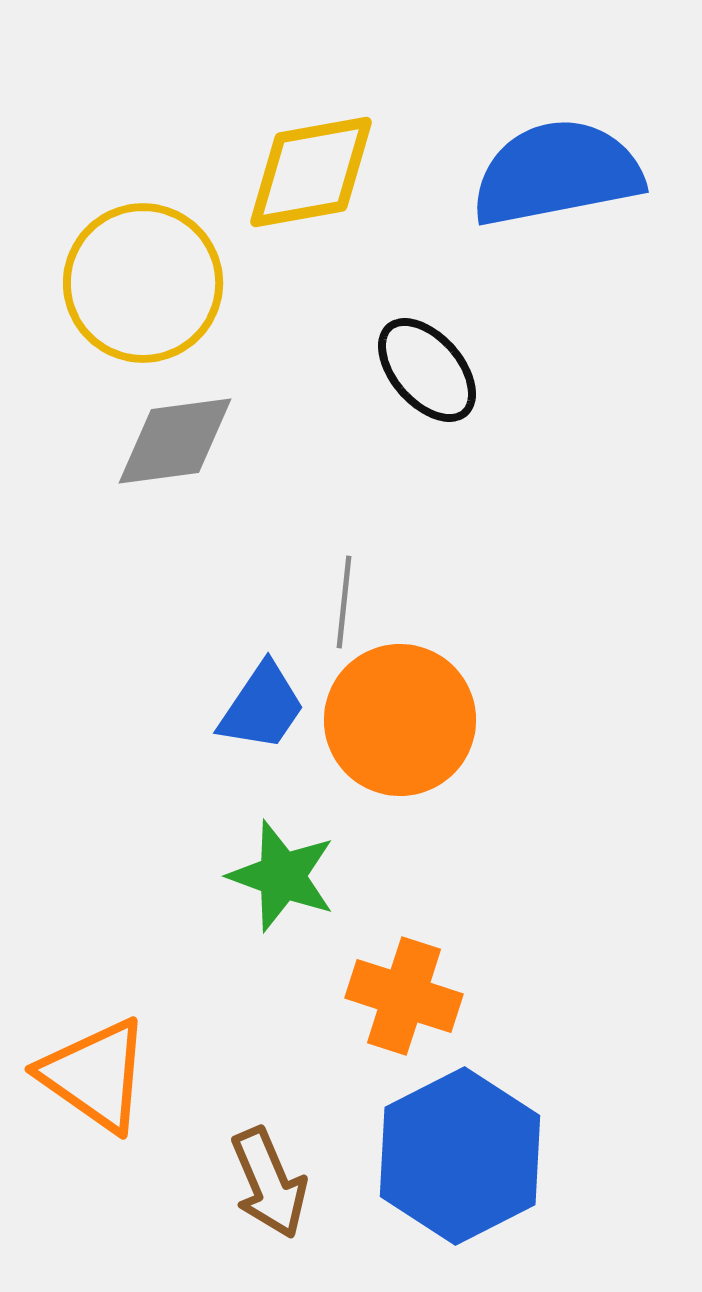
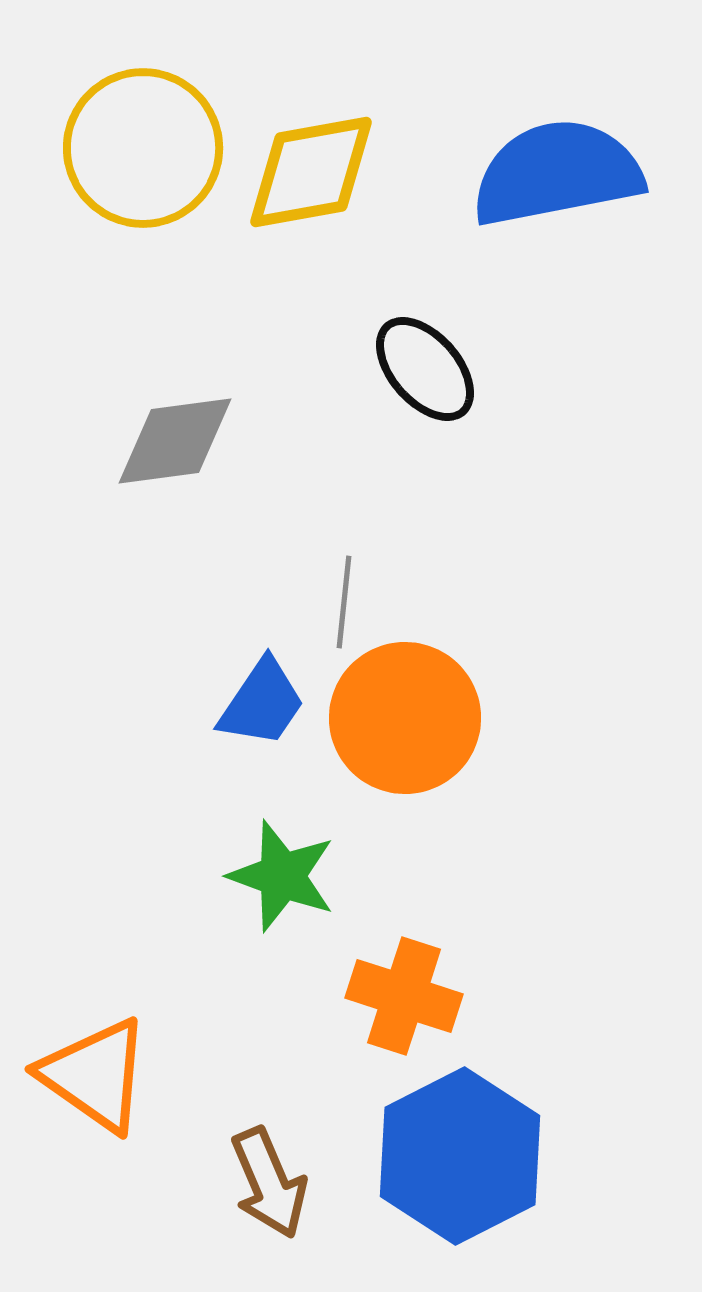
yellow circle: moved 135 px up
black ellipse: moved 2 px left, 1 px up
blue trapezoid: moved 4 px up
orange circle: moved 5 px right, 2 px up
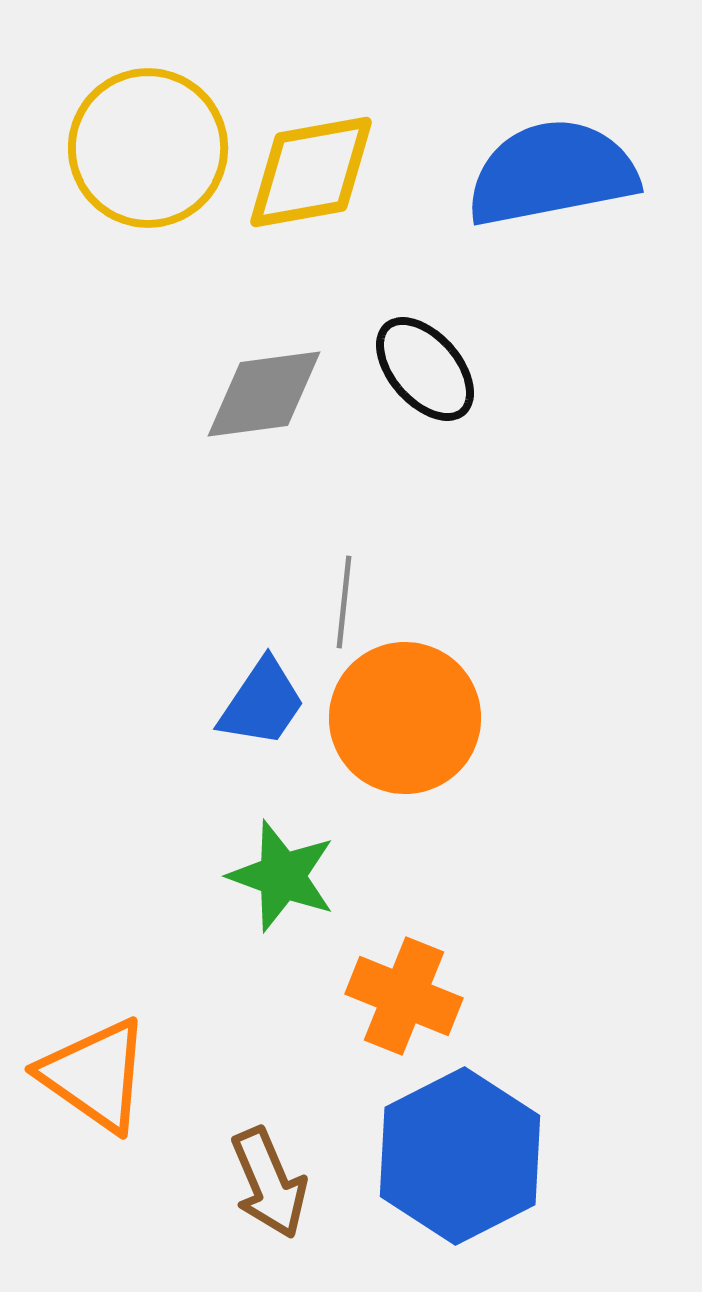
yellow circle: moved 5 px right
blue semicircle: moved 5 px left
gray diamond: moved 89 px right, 47 px up
orange cross: rotated 4 degrees clockwise
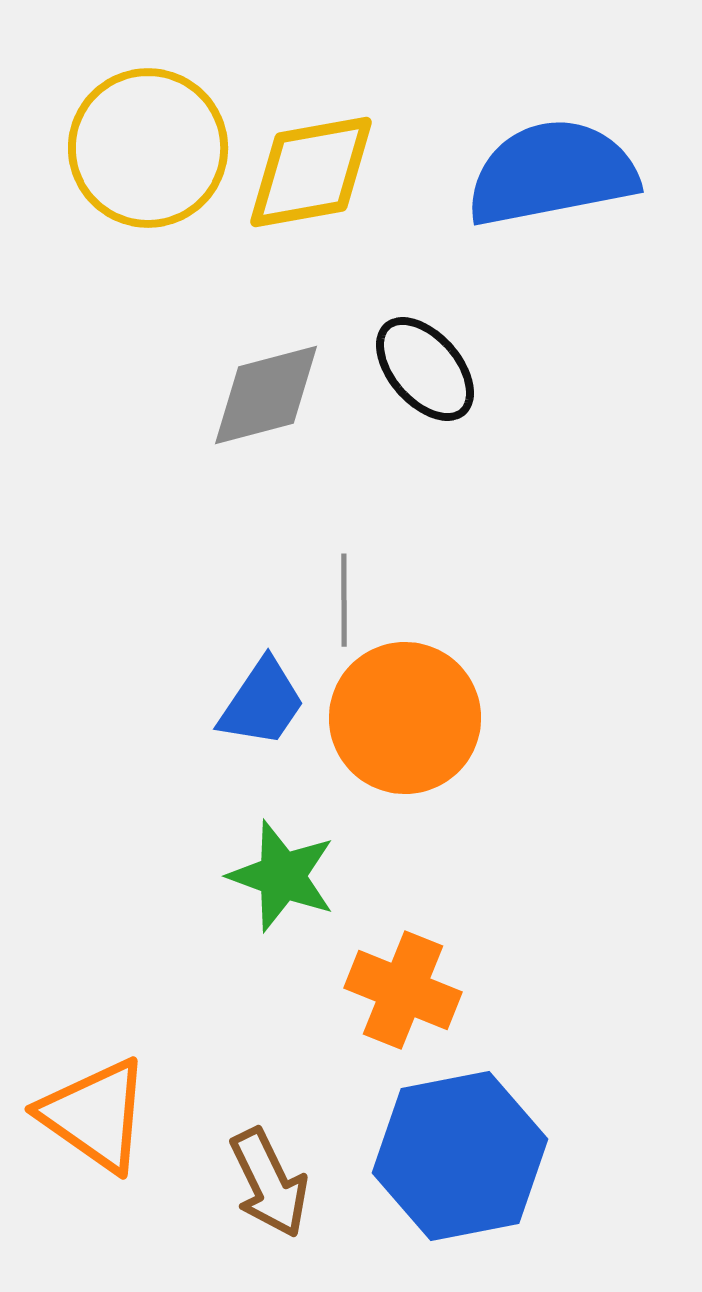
gray diamond: moved 2 px right, 1 px down; rotated 7 degrees counterclockwise
gray line: moved 2 px up; rotated 6 degrees counterclockwise
orange cross: moved 1 px left, 6 px up
orange triangle: moved 40 px down
blue hexagon: rotated 16 degrees clockwise
brown arrow: rotated 3 degrees counterclockwise
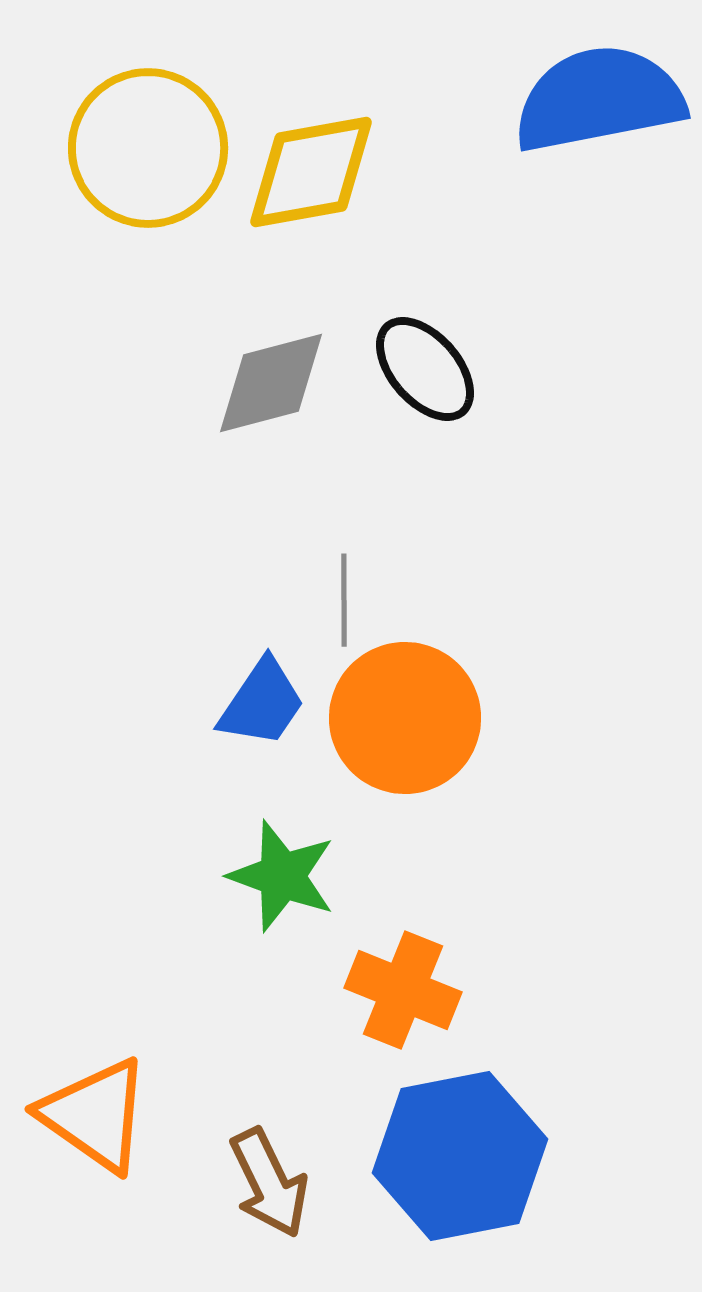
blue semicircle: moved 47 px right, 74 px up
gray diamond: moved 5 px right, 12 px up
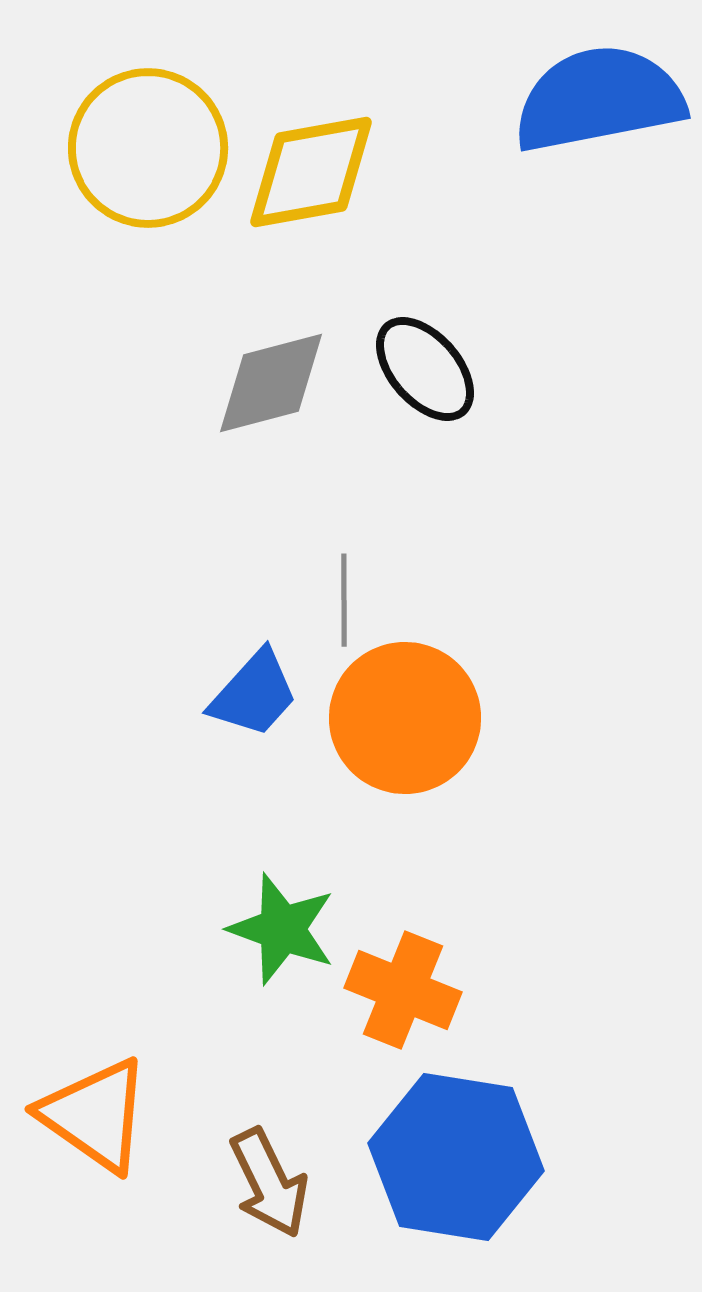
blue trapezoid: moved 8 px left, 9 px up; rotated 8 degrees clockwise
green star: moved 53 px down
blue hexagon: moved 4 px left, 1 px down; rotated 20 degrees clockwise
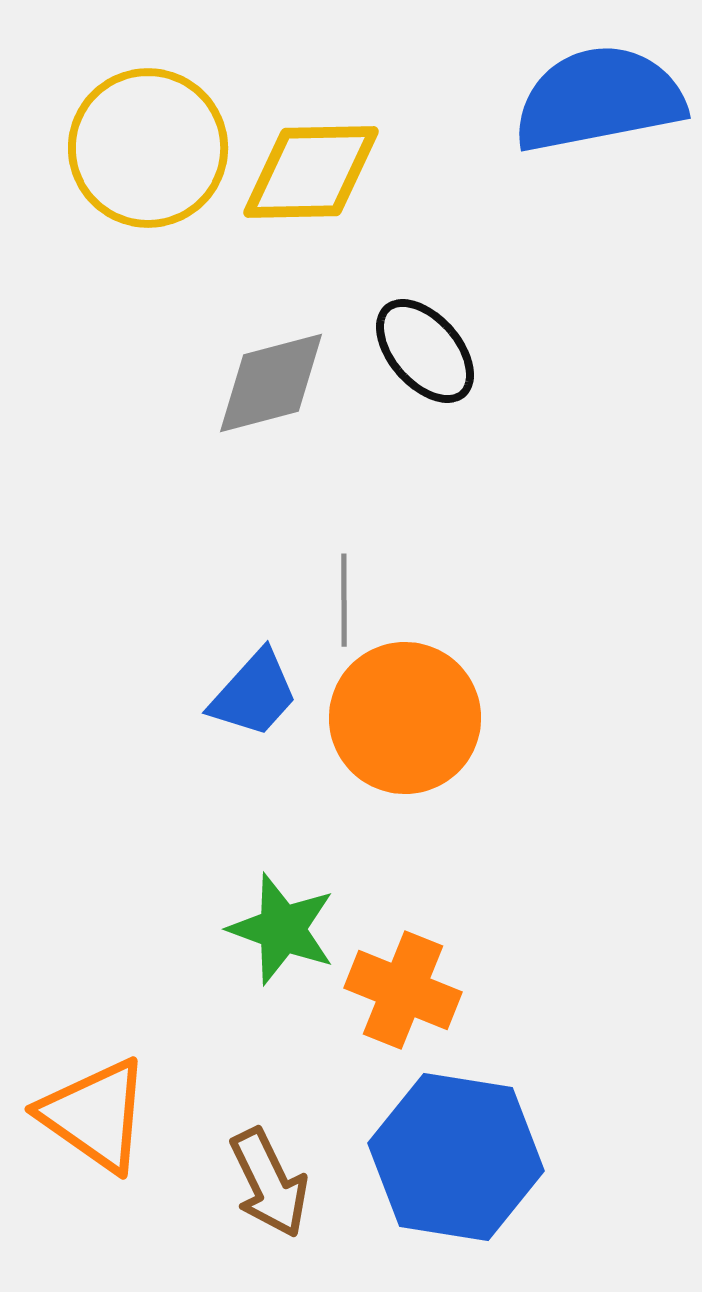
yellow diamond: rotated 9 degrees clockwise
black ellipse: moved 18 px up
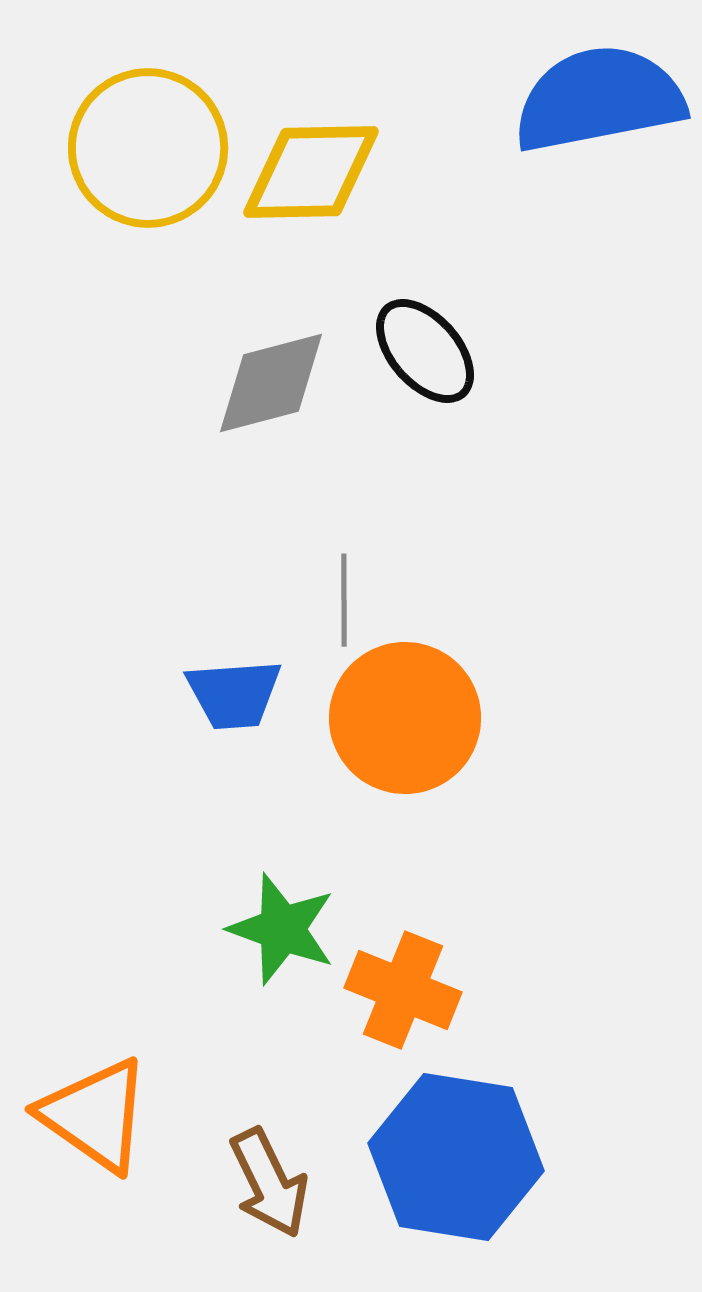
blue trapezoid: moved 20 px left; rotated 44 degrees clockwise
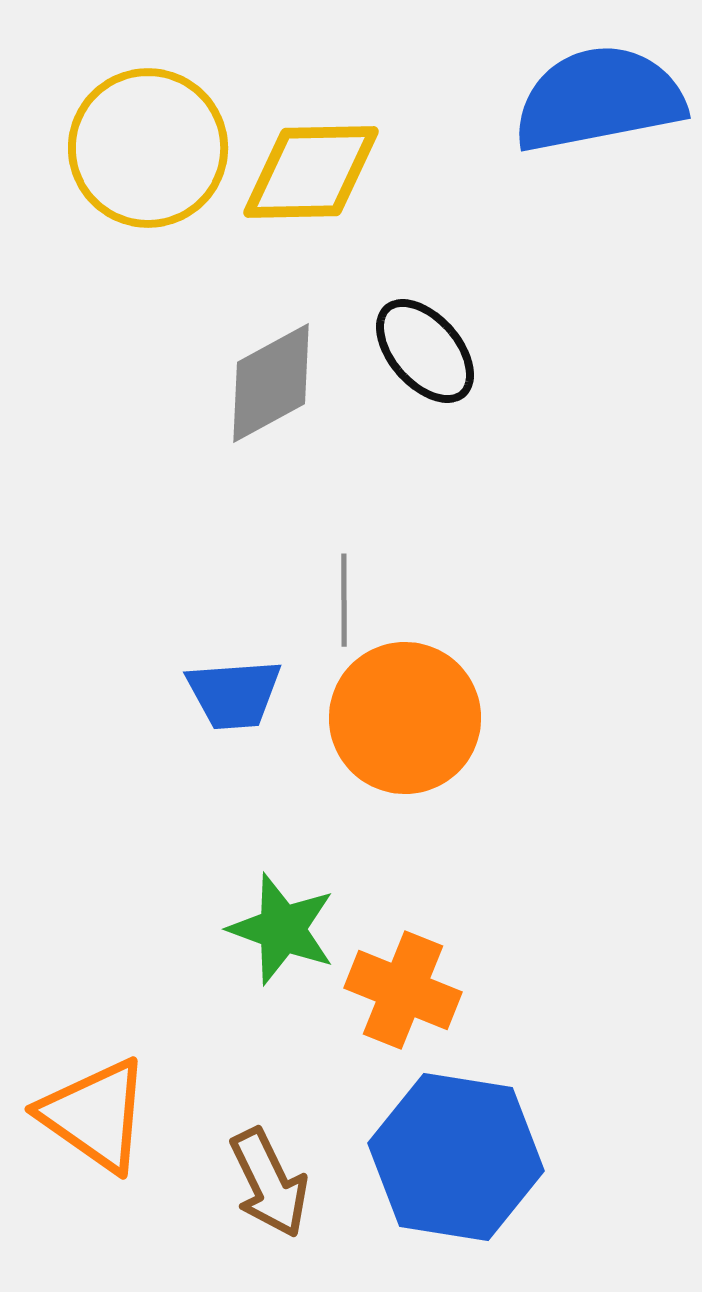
gray diamond: rotated 14 degrees counterclockwise
